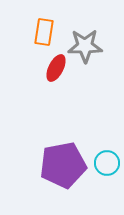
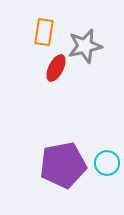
gray star: rotated 12 degrees counterclockwise
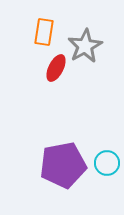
gray star: rotated 16 degrees counterclockwise
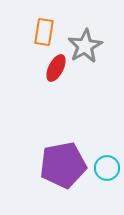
cyan circle: moved 5 px down
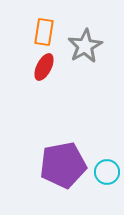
red ellipse: moved 12 px left, 1 px up
cyan circle: moved 4 px down
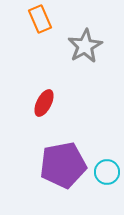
orange rectangle: moved 4 px left, 13 px up; rotated 32 degrees counterclockwise
red ellipse: moved 36 px down
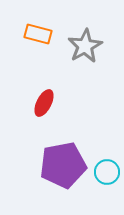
orange rectangle: moved 2 px left, 15 px down; rotated 52 degrees counterclockwise
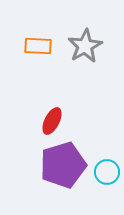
orange rectangle: moved 12 px down; rotated 12 degrees counterclockwise
red ellipse: moved 8 px right, 18 px down
purple pentagon: rotated 6 degrees counterclockwise
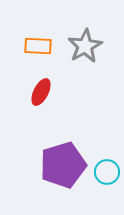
red ellipse: moved 11 px left, 29 px up
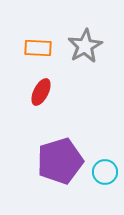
orange rectangle: moved 2 px down
purple pentagon: moved 3 px left, 4 px up
cyan circle: moved 2 px left
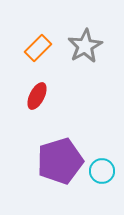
orange rectangle: rotated 48 degrees counterclockwise
red ellipse: moved 4 px left, 4 px down
cyan circle: moved 3 px left, 1 px up
